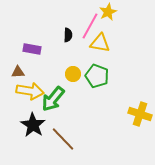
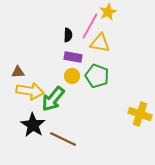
purple rectangle: moved 41 px right, 8 px down
yellow circle: moved 1 px left, 2 px down
brown line: rotated 20 degrees counterclockwise
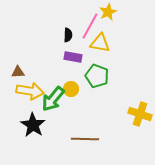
yellow circle: moved 1 px left, 13 px down
brown line: moved 22 px right; rotated 24 degrees counterclockwise
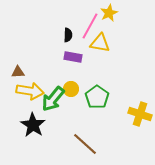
yellow star: moved 1 px right, 1 px down
green pentagon: moved 21 px down; rotated 15 degrees clockwise
brown line: moved 5 px down; rotated 40 degrees clockwise
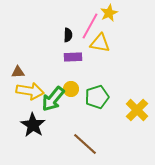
purple rectangle: rotated 12 degrees counterclockwise
green pentagon: rotated 20 degrees clockwise
yellow cross: moved 3 px left, 4 px up; rotated 25 degrees clockwise
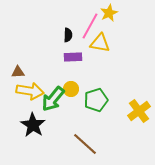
green pentagon: moved 1 px left, 3 px down
yellow cross: moved 2 px right, 1 px down; rotated 10 degrees clockwise
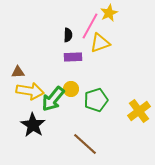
yellow triangle: rotated 30 degrees counterclockwise
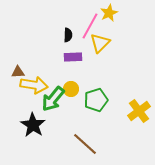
yellow triangle: rotated 25 degrees counterclockwise
yellow arrow: moved 4 px right, 6 px up
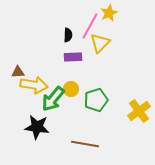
black star: moved 4 px right, 2 px down; rotated 25 degrees counterclockwise
brown line: rotated 32 degrees counterclockwise
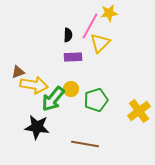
yellow star: rotated 18 degrees clockwise
brown triangle: rotated 16 degrees counterclockwise
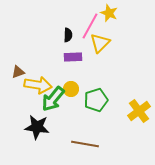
yellow star: rotated 30 degrees clockwise
yellow arrow: moved 4 px right
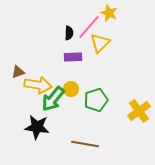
pink line: moved 1 px left, 1 px down; rotated 12 degrees clockwise
black semicircle: moved 1 px right, 2 px up
